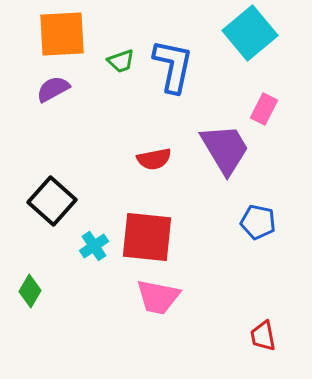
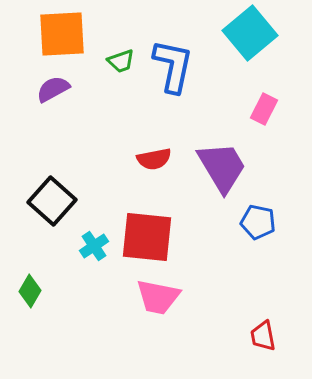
purple trapezoid: moved 3 px left, 18 px down
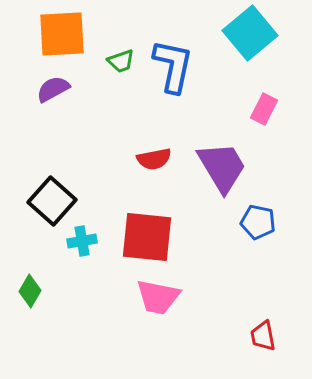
cyan cross: moved 12 px left, 5 px up; rotated 24 degrees clockwise
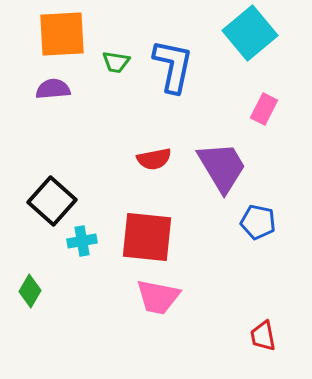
green trapezoid: moved 5 px left, 1 px down; rotated 28 degrees clockwise
purple semicircle: rotated 24 degrees clockwise
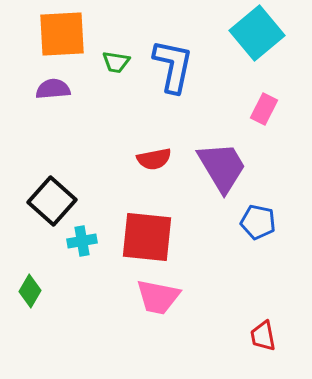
cyan square: moved 7 px right
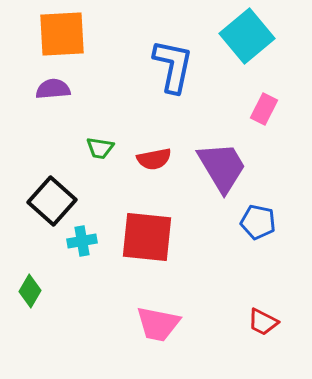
cyan square: moved 10 px left, 3 px down
green trapezoid: moved 16 px left, 86 px down
pink trapezoid: moved 27 px down
red trapezoid: moved 14 px up; rotated 52 degrees counterclockwise
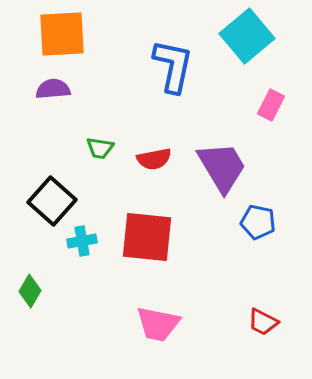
pink rectangle: moved 7 px right, 4 px up
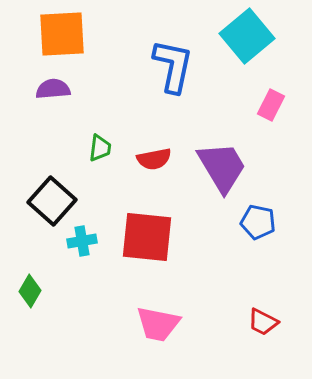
green trapezoid: rotated 92 degrees counterclockwise
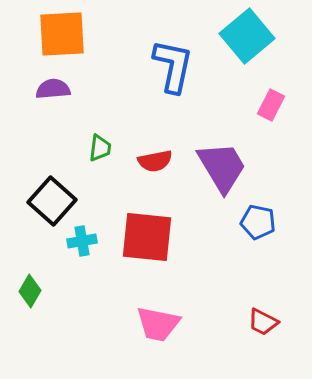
red semicircle: moved 1 px right, 2 px down
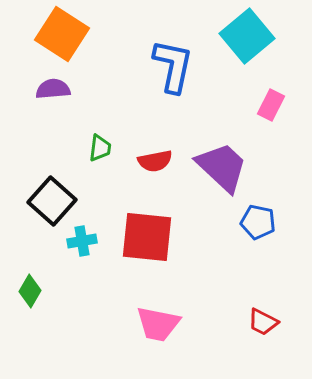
orange square: rotated 36 degrees clockwise
purple trapezoid: rotated 16 degrees counterclockwise
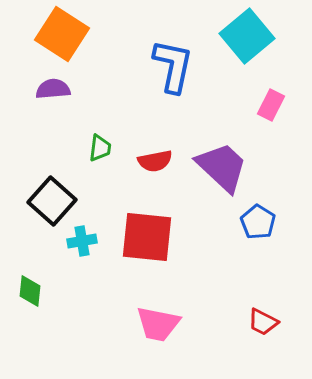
blue pentagon: rotated 20 degrees clockwise
green diamond: rotated 24 degrees counterclockwise
